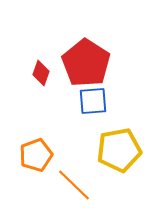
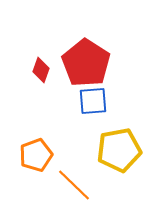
red diamond: moved 3 px up
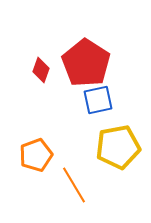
blue square: moved 5 px right, 1 px up; rotated 8 degrees counterclockwise
yellow pentagon: moved 1 px left, 3 px up
orange line: rotated 15 degrees clockwise
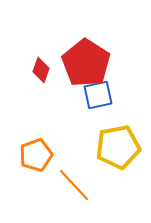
blue square: moved 5 px up
orange line: rotated 12 degrees counterclockwise
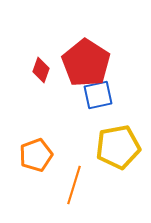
orange line: rotated 60 degrees clockwise
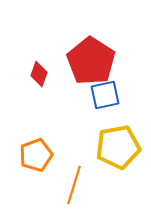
red pentagon: moved 5 px right, 2 px up
red diamond: moved 2 px left, 4 px down
blue square: moved 7 px right
